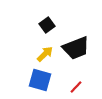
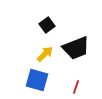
blue square: moved 3 px left
red line: rotated 24 degrees counterclockwise
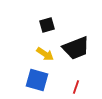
black square: rotated 21 degrees clockwise
yellow arrow: rotated 78 degrees clockwise
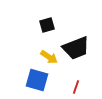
yellow arrow: moved 4 px right, 3 px down
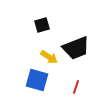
black square: moved 5 px left
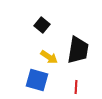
black square: rotated 35 degrees counterclockwise
black trapezoid: moved 2 px right, 2 px down; rotated 60 degrees counterclockwise
red line: rotated 16 degrees counterclockwise
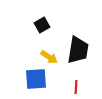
black square: rotated 21 degrees clockwise
blue square: moved 1 px left, 1 px up; rotated 20 degrees counterclockwise
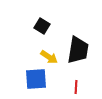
black square: moved 1 px down; rotated 28 degrees counterclockwise
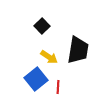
black square: rotated 14 degrees clockwise
blue square: rotated 35 degrees counterclockwise
red line: moved 18 px left
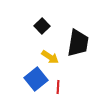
black trapezoid: moved 7 px up
yellow arrow: moved 1 px right
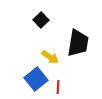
black square: moved 1 px left, 6 px up
